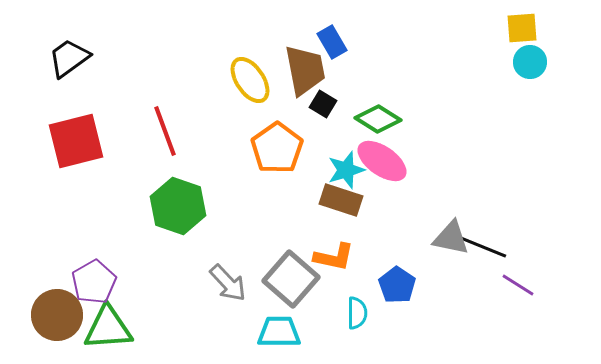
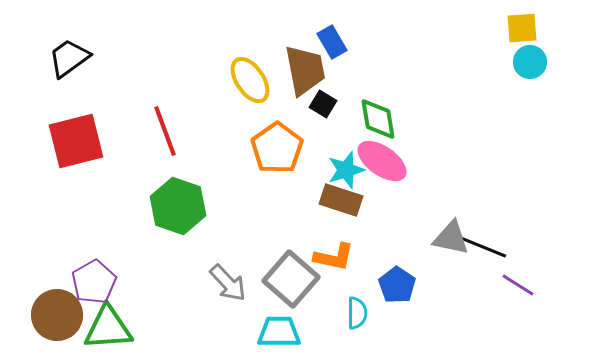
green diamond: rotated 48 degrees clockwise
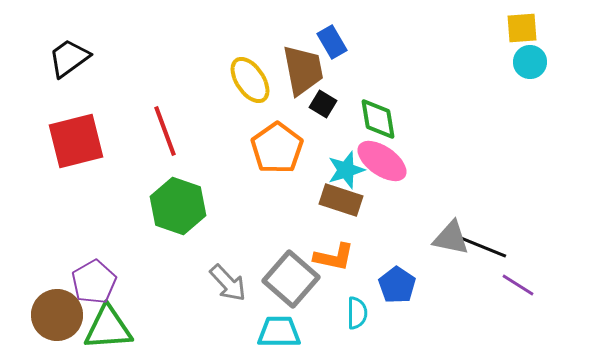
brown trapezoid: moved 2 px left
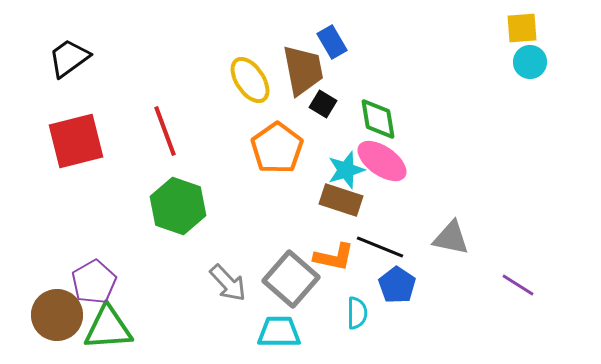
black line: moved 103 px left
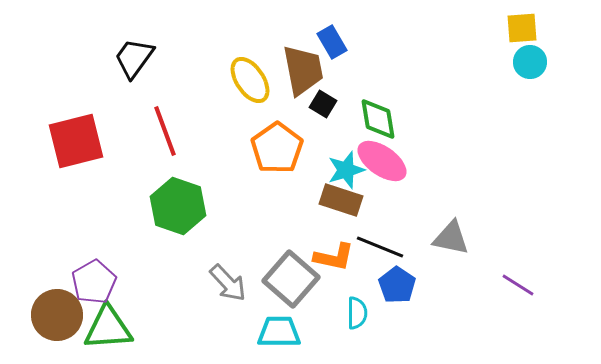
black trapezoid: moved 65 px right; rotated 18 degrees counterclockwise
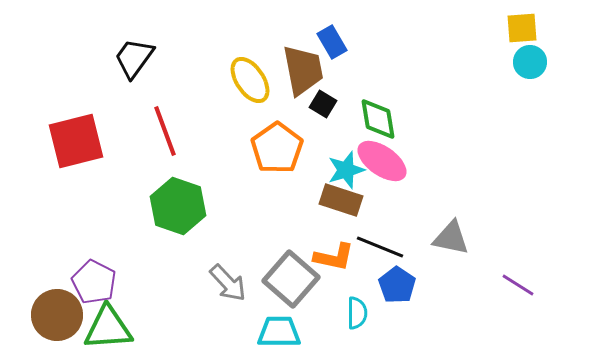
purple pentagon: rotated 15 degrees counterclockwise
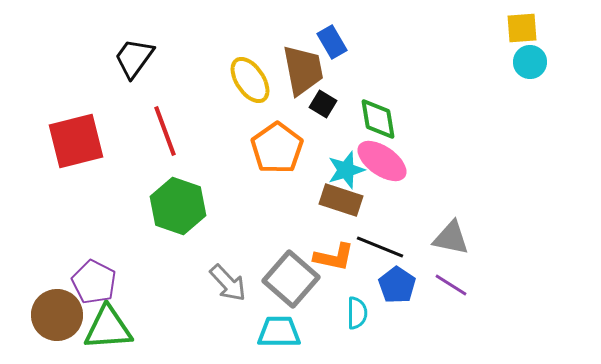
purple line: moved 67 px left
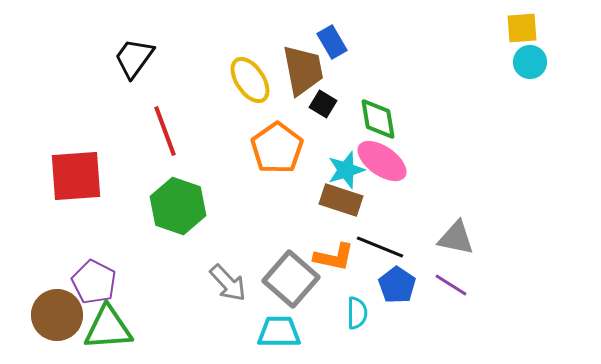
red square: moved 35 px down; rotated 10 degrees clockwise
gray triangle: moved 5 px right
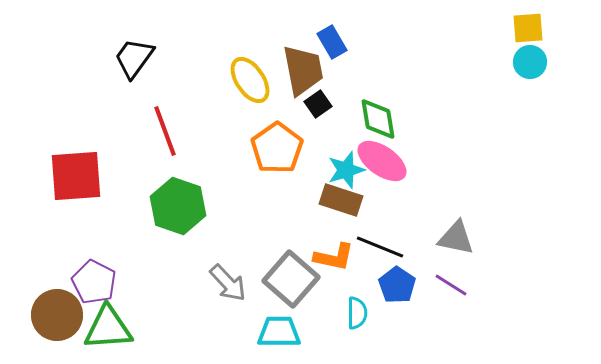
yellow square: moved 6 px right
black square: moved 5 px left; rotated 24 degrees clockwise
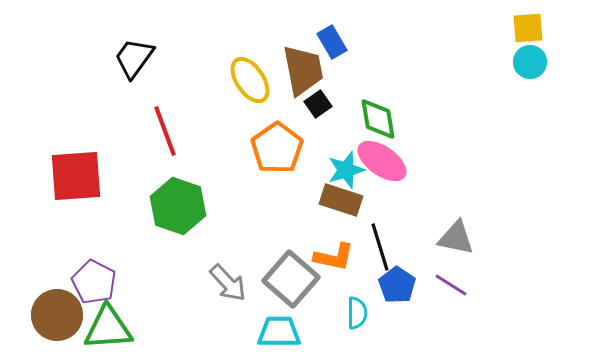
black line: rotated 51 degrees clockwise
